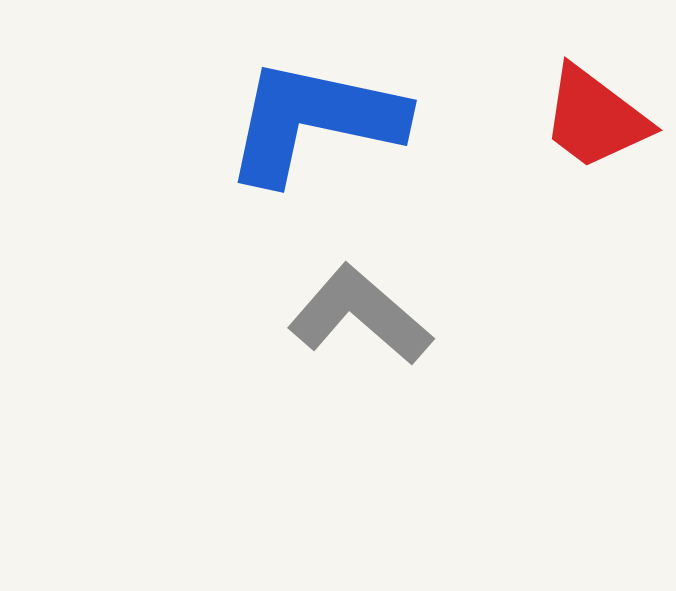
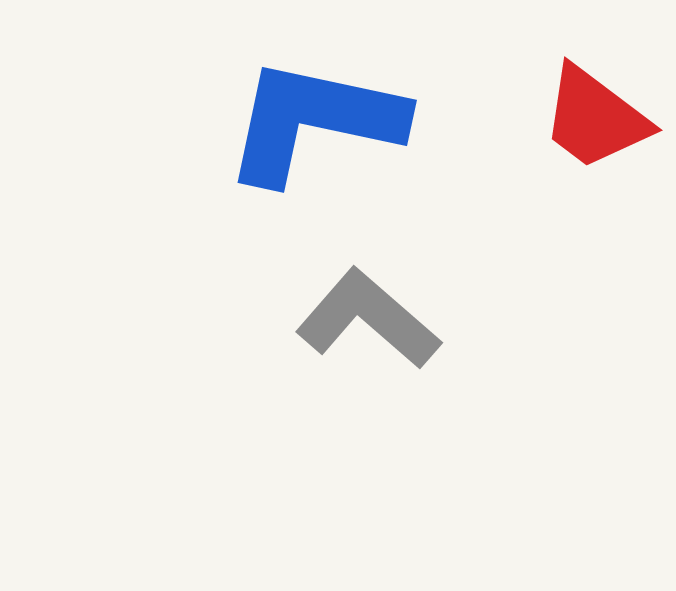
gray L-shape: moved 8 px right, 4 px down
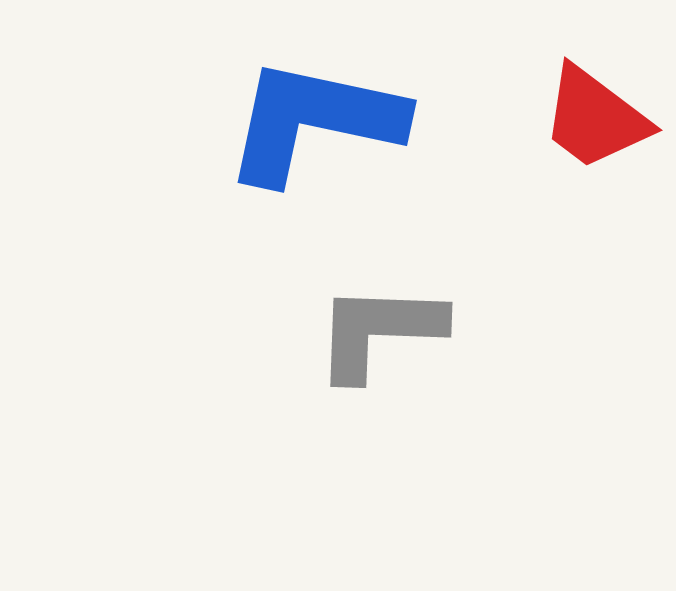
gray L-shape: moved 11 px right, 12 px down; rotated 39 degrees counterclockwise
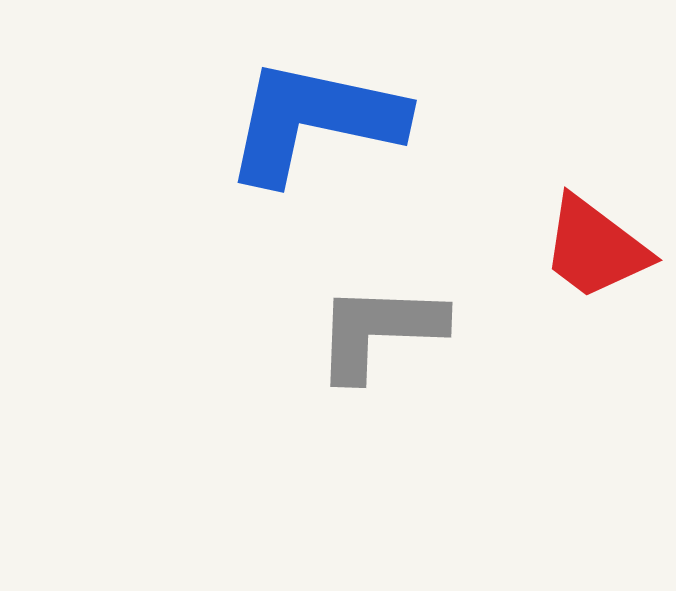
red trapezoid: moved 130 px down
